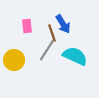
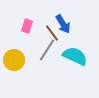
pink rectangle: rotated 24 degrees clockwise
brown line: rotated 18 degrees counterclockwise
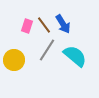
brown line: moved 8 px left, 8 px up
cyan semicircle: rotated 15 degrees clockwise
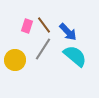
blue arrow: moved 5 px right, 8 px down; rotated 12 degrees counterclockwise
gray line: moved 4 px left, 1 px up
yellow circle: moved 1 px right
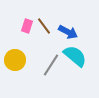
brown line: moved 1 px down
blue arrow: rotated 18 degrees counterclockwise
gray line: moved 8 px right, 16 px down
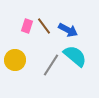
blue arrow: moved 2 px up
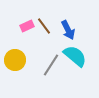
pink rectangle: rotated 48 degrees clockwise
blue arrow: rotated 36 degrees clockwise
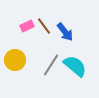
blue arrow: moved 3 px left, 2 px down; rotated 12 degrees counterclockwise
cyan semicircle: moved 10 px down
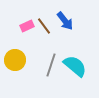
blue arrow: moved 11 px up
gray line: rotated 15 degrees counterclockwise
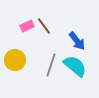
blue arrow: moved 12 px right, 20 px down
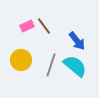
yellow circle: moved 6 px right
